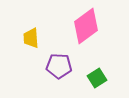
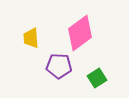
pink diamond: moved 6 px left, 7 px down
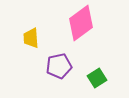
pink diamond: moved 1 px right, 10 px up
purple pentagon: rotated 15 degrees counterclockwise
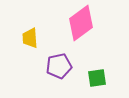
yellow trapezoid: moved 1 px left
green square: rotated 24 degrees clockwise
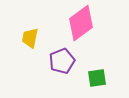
yellow trapezoid: rotated 15 degrees clockwise
purple pentagon: moved 3 px right, 5 px up; rotated 10 degrees counterclockwise
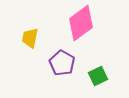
purple pentagon: moved 2 px down; rotated 20 degrees counterclockwise
green square: moved 1 px right, 2 px up; rotated 18 degrees counterclockwise
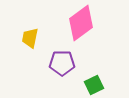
purple pentagon: rotated 30 degrees counterclockwise
green square: moved 4 px left, 9 px down
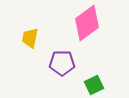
pink diamond: moved 6 px right
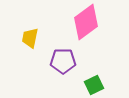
pink diamond: moved 1 px left, 1 px up
purple pentagon: moved 1 px right, 2 px up
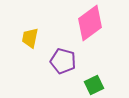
pink diamond: moved 4 px right, 1 px down
purple pentagon: rotated 15 degrees clockwise
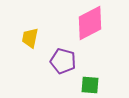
pink diamond: rotated 9 degrees clockwise
green square: moved 4 px left; rotated 30 degrees clockwise
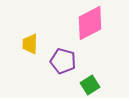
yellow trapezoid: moved 6 px down; rotated 10 degrees counterclockwise
green square: rotated 36 degrees counterclockwise
